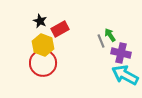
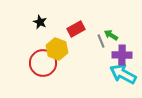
black star: moved 1 px down
red rectangle: moved 16 px right
green arrow: moved 1 px right; rotated 24 degrees counterclockwise
yellow hexagon: moved 14 px right, 4 px down
purple cross: moved 1 px right, 2 px down; rotated 12 degrees counterclockwise
cyan arrow: moved 2 px left, 1 px up
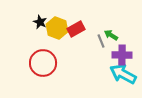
yellow hexagon: moved 21 px up
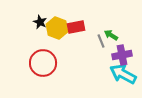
red rectangle: moved 2 px up; rotated 18 degrees clockwise
purple cross: rotated 12 degrees counterclockwise
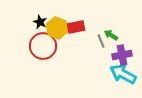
red circle: moved 17 px up
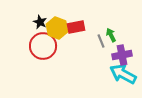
green arrow: rotated 32 degrees clockwise
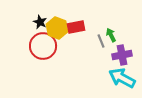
cyan arrow: moved 1 px left, 4 px down
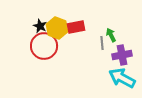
black star: moved 4 px down
gray line: moved 1 px right, 2 px down; rotated 16 degrees clockwise
red circle: moved 1 px right
